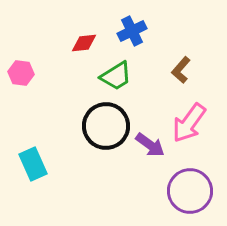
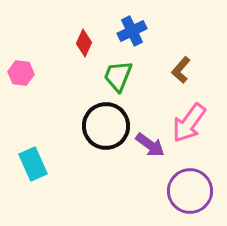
red diamond: rotated 60 degrees counterclockwise
green trapezoid: moved 2 px right; rotated 144 degrees clockwise
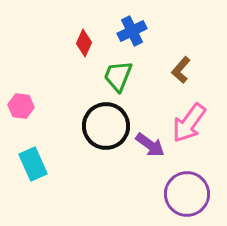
pink hexagon: moved 33 px down
purple circle: moved 3 px left, 3 px down
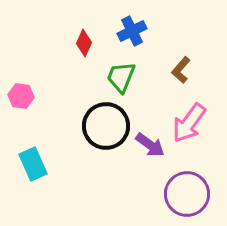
green trapezoid: moved 3 px right, 1 px down
pink hexagon: moved 10 px up
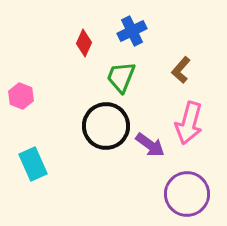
pink hexagon: rotated 15 degrees clockwise
pink arrow: rotated 21 degrees counterclockwise
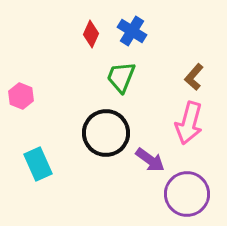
blue cross: rotated 32 degrees counterclockwise
red diamond: moved 7 px right, 9 px up
brown L-shape: moved 13 px right, 7 px down
black circle: moved 7 px down
purple arrow: moved 15 px down
cyan rectangle: moved 5 px right
